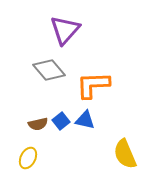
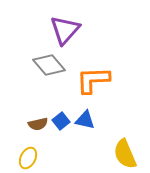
gray diamond: moved 5 px up
orange L-shape: moved 5 px up
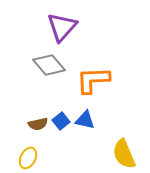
purple triangle: moved 3 px left, 3 px up
yellow semicircle: moved 1 px left
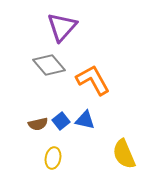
orange L-shape: rotated 63 degrees clockwise
yellow ellipse: moved 25 px right; rotated 15 degrees counterclockwise
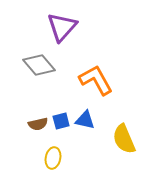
gray diamond: moved 10 px left
orange L-shape: moved 3 px right
blue square: rotated 24 degrees clockwise
yellow semicircle: moved 15 px up
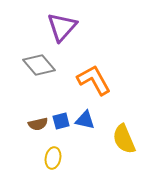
orange L-shape: moved 2 px left
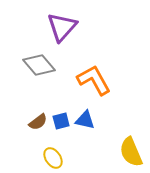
brown semicircle: moved 2 px up; rotated 24 degrees counterclockwise
yellow semicircle: moved 7 px right, 13 px down
yellow ellipse: rotated 45 degrees counterclockwise
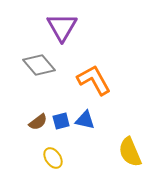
purple triangle: rotated 12 degrees counterclockwise
yellow semicircle: moved 1 px left
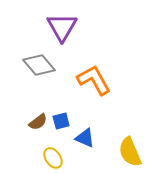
blue triangle: moved 18 px down; rotated 10 degrees clockwise
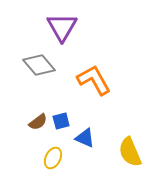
yellow ellipse: rotated 60 degrees clockwise
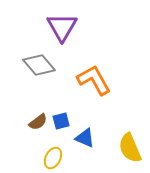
yellow semicircle: moved 4 px up
